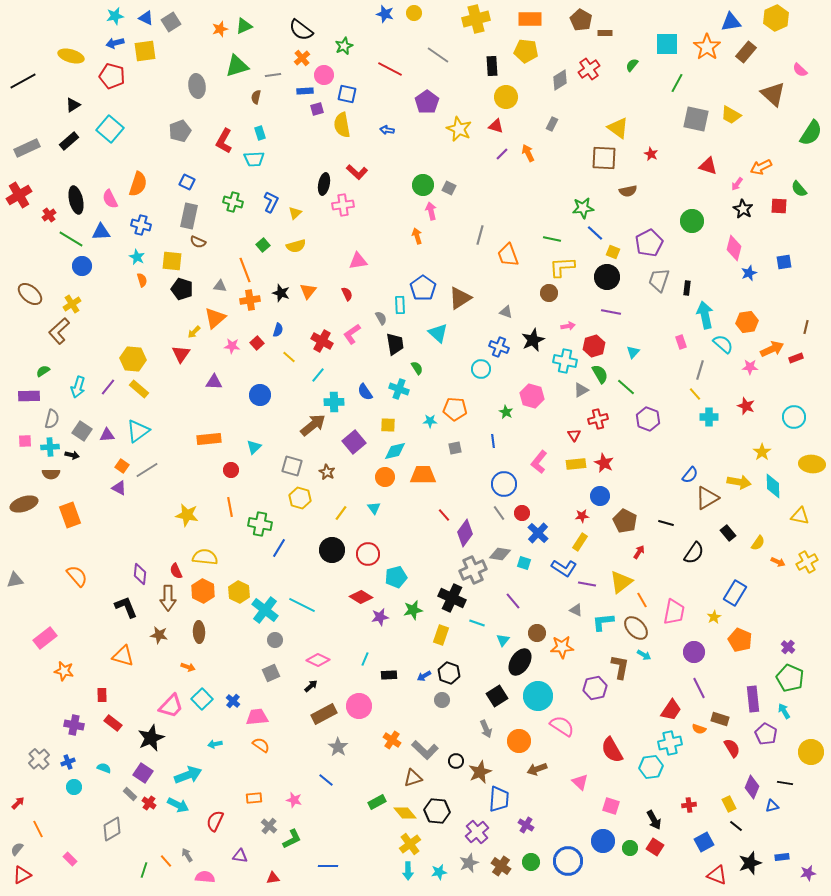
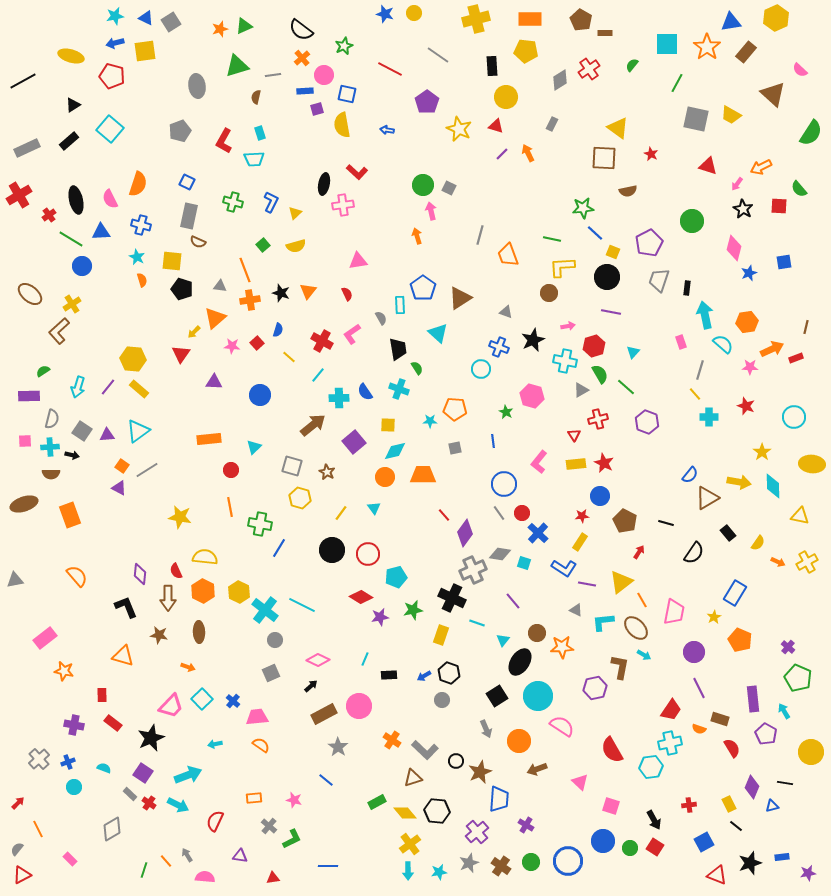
black trapezoid at (395, 344): moved 3 px right, 5 px down
cyan cross at (334, 402): moved 5 px right, 4 px up
purple hexagon at (648, 419): moved 1 px left, 3 px down
yellow star at (187, 515): moved 7 px left, 2 px down
green pentagon at (790, 678): moved 8 px right
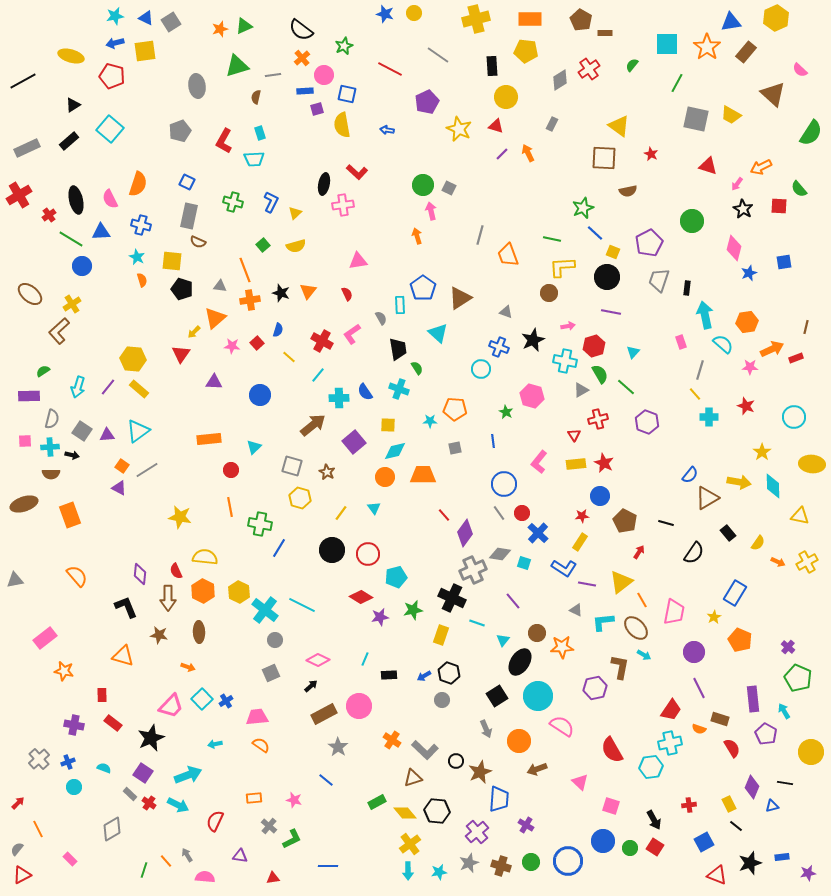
purple pentagon at (427, 102): rotated 10 degrees clockwise
yellow triangle at (618, 128): moved 1 px right, 2 px up
green star at (583, 208): rotated 15 degrees counterclockwise
blue cross at (233, 701): moved 7 px left; rotated 16 degrees clockwise
brown cross at (501, 866): rotated 18 degrees counterclockwise
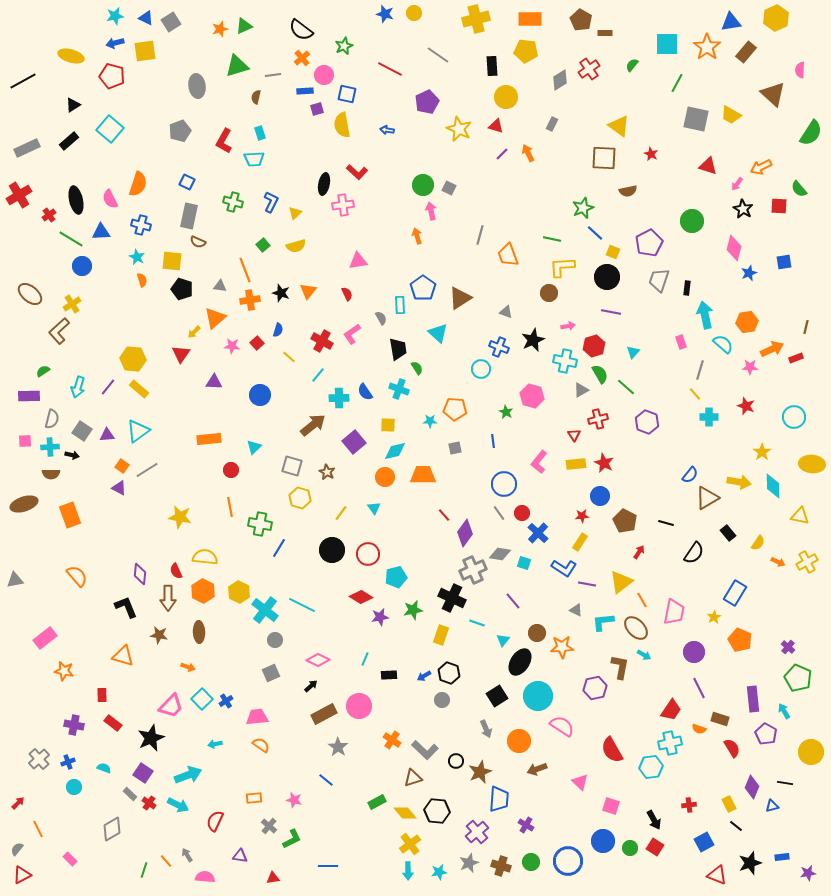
pink semicircle at (800, 70): rotated 49 degrees clockwise
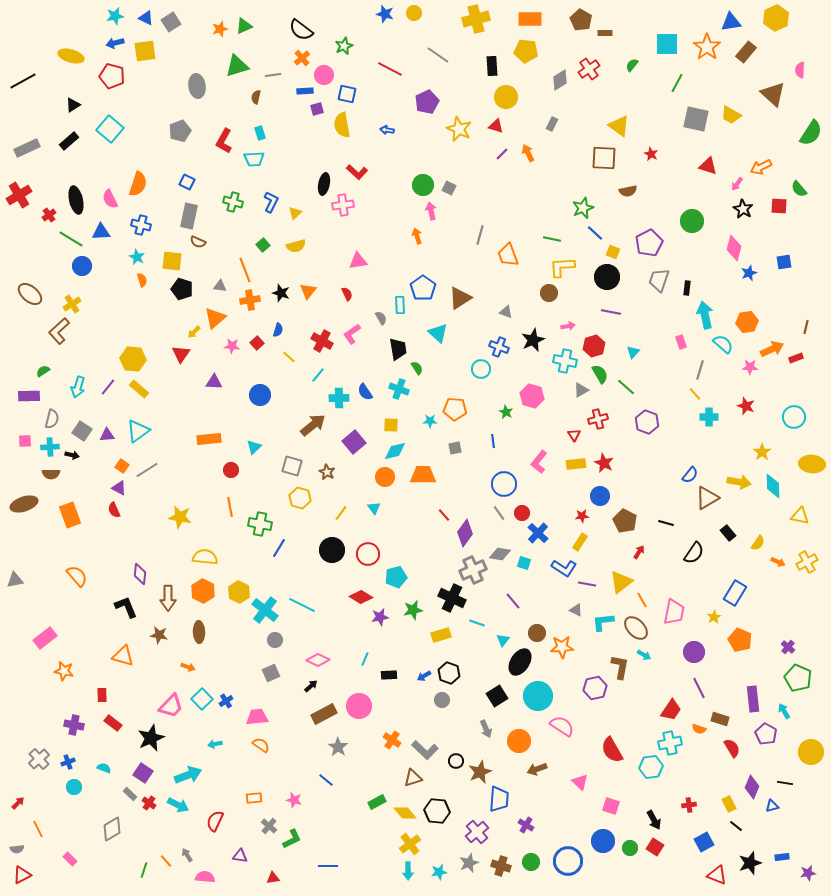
yellow square at (388, 425): moved 3 px right
red semicircle at (176, 571): moved 62 px left, 61 px up
yellow rectangle at (441, 635): rotated 54 degrees clockwise
gray semicircle at (17, 849): rotated 136 degrees counterclockwise
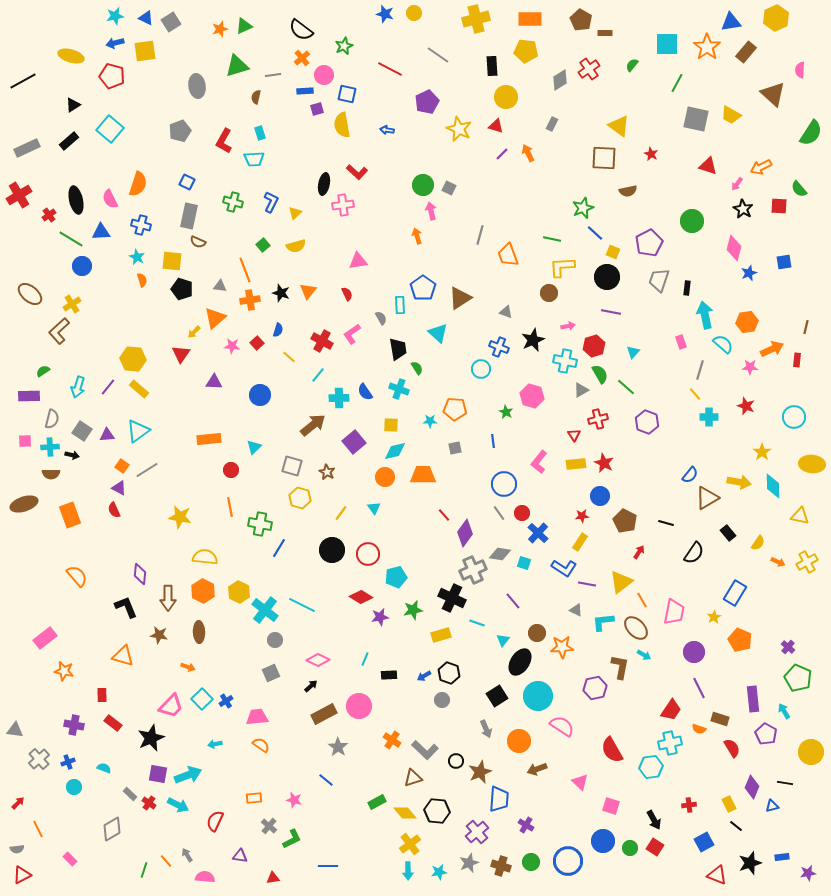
red rectangle at (796, 358): moved 1 px right, 2 px down; rotated 64 degrees counterclockwise
gray triangle at (15, 580): moved 150 px down; rotated 18 degrees clockwise
purple square at (143, 773): moved 15 px right, 1 px down; rotated 24 degrees counterclockwise
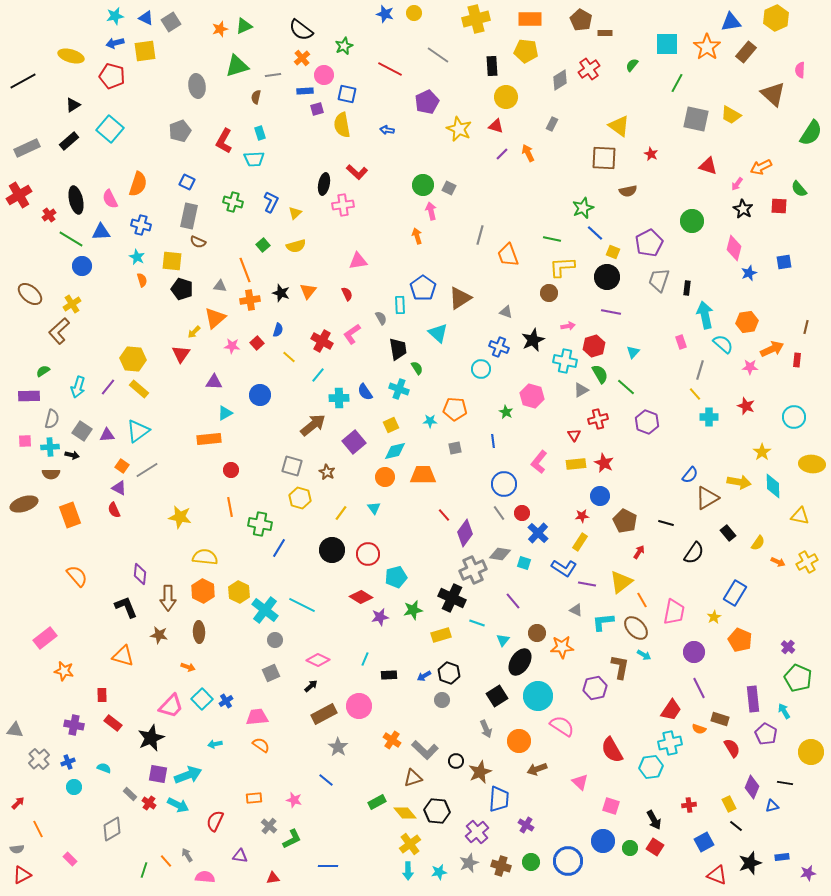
yellow square at (391, 425): rotated 28 degrees counterclockwise
cyan triangle at (254, 447): moved 29 px left, 34 px up; rotated 14 degrees clockwise
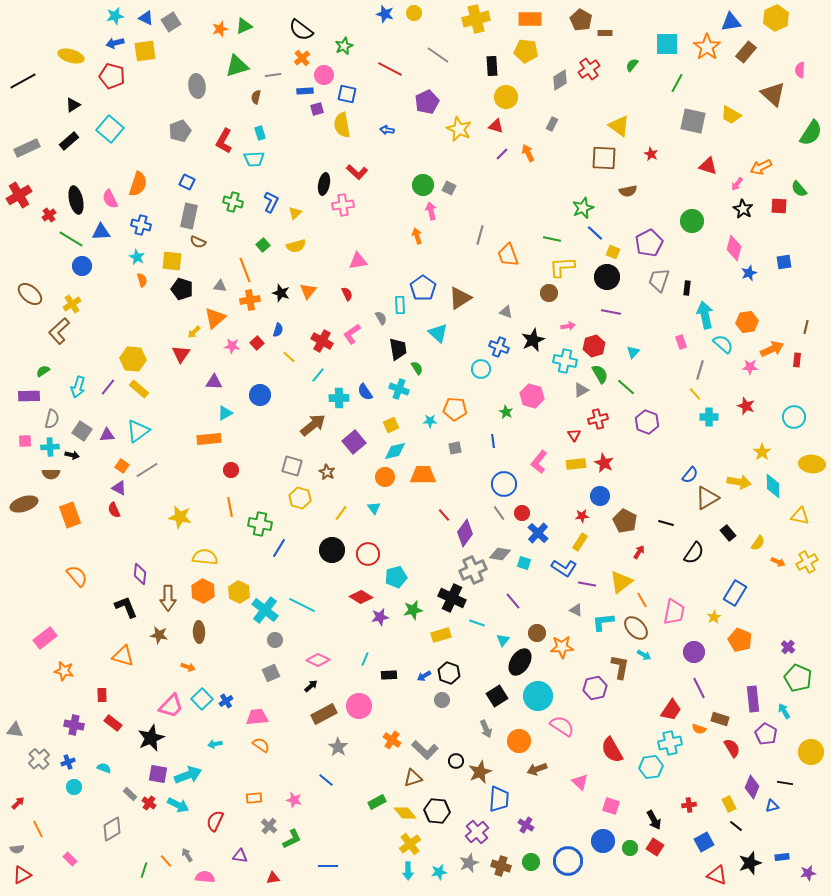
gray square at (696, 119): moved 3 px left, 2 px down
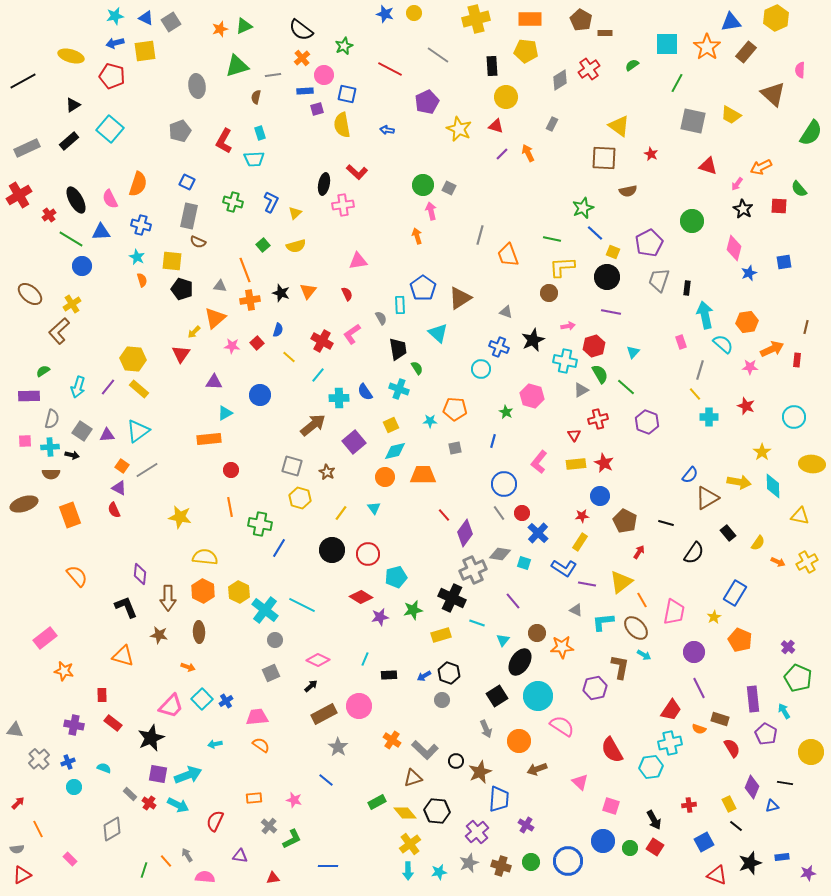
green semicircle at (632, 65): rotated 16 degrees clockwise
black ellipse at (76, 200): rotated 16 degrees counterclockwise
blue line at (493, 441): rotated 24 degrees clockwise
